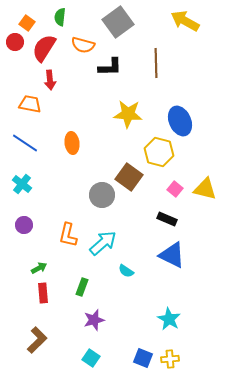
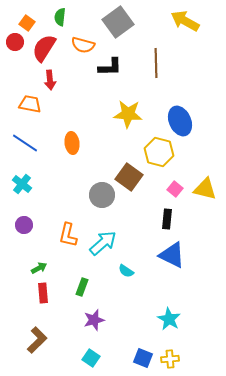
black rectangle: rotated 72 degrees clockwise
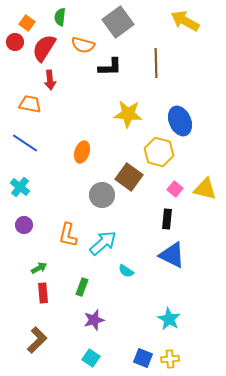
orange ellipse: moved 10 px right, 9 px down; rotated 25 degrees clockwise
cyan cross: moved 2 px left, 3 px down
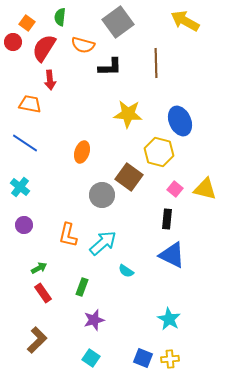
red circle: moved 2 px left
red rectangle: rotated 30 degrees counterclockwise
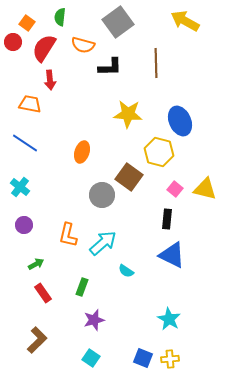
green arrow: moved 3 px left, 4 px up
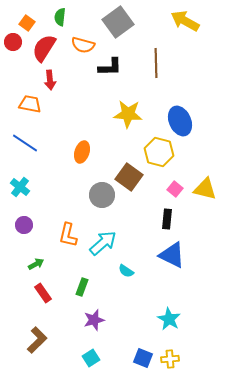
cyan square: rotated 24 degrees clockwise
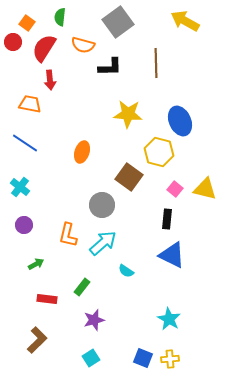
gray circle: moved 10 px down
green rectangle: rotated 18 degrees clockwise
red rectangle: moved 4 px right, 6 px down; rotated 48 degrees counterclockwise
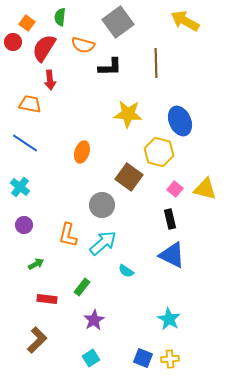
black rectangle: moved 3 px right; rotated 18 degrees counterclockwise
purple star: rotated 15 degrees counterclockwise
